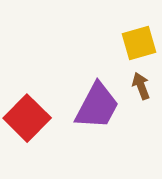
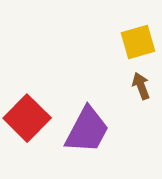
yellow square: moved 1 px left, 1 px up
purple trapezoid: moved 10 px left, 24 px down
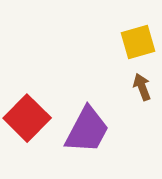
brown arrow: moved 1 px right, 1 px down
